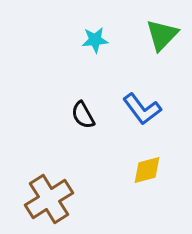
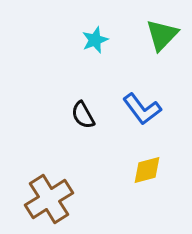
cyan star: rotated 16 degrees counterclockwise
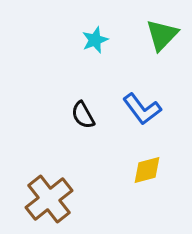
brown cross: rotated 6 degrees counterclockwise
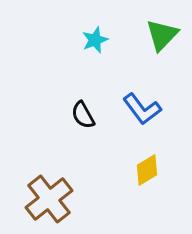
yellow diamond: rotated 16 degrees counterclockwise
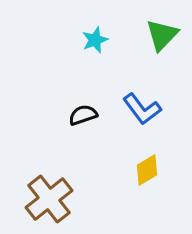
black semicircle: rotated 100 degrees clockwise
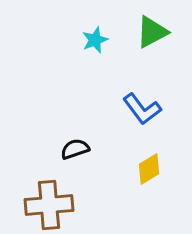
green triangle: moved 10 px left, 3 px up; rotated 18 degrees clockwise
black semicircle: moved 8 px left, 34 px down
yellow diamond: moved 2 px right, 1 px up
brown cross: moved 6 px down; rotated 33 degrees clockwise
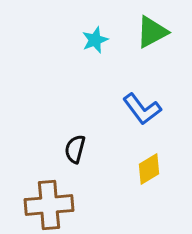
black semicircle: rotated 56 degrees counterclockwise
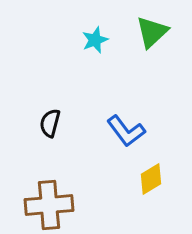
green triangle: rotated 15 degrees counterclockwise
blue L-shape: moved 16 px left, 22 px down
black semicircle: moved 25 px left, 26 px up
yellow diamond: moved 2 px right, 10 px down
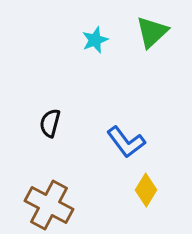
blue L-shape: moved 11 px down
yellow diamond: moved 5 px left, 11 px down; rotated 28 degrees counterclockwise
brown cross: rotated 33 degrees clockwise
